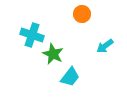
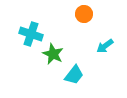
orange circle: moved 2 px right
cyan cross: moved 1 px left, 1 px up
cyan trapezoid: moved 4 px right, 2 px up
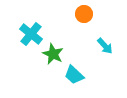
cyan cross: rotated 20 degrees clockwise
cyan arrow: rotated 96 degrees counterclockwise
cyan trapezoid: rotated 95 degrees clockwise
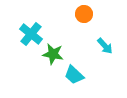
green star: rotated 15 degrees counterclockwise
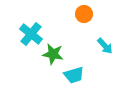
cyan trapezoid: rotated 60 degrees counterclockwise
